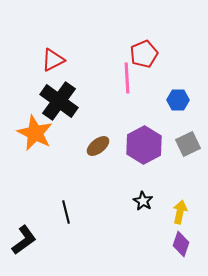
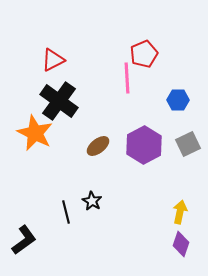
black star: moved 51 px left
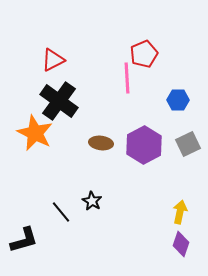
brown ellipse: moved 3 px right, 3 px up; rotated 45 degrees clockwise
black line: moved 5 px left; rotated 25 degrees counterclockwise
black L-shape: rotated 20 degrees clockwise
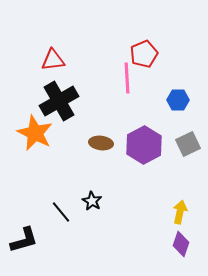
red triangle: rotated 20 degrees clockwise
black cross: rotated 24 degrees clockwise
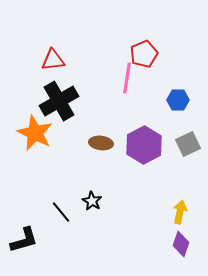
pink line: rotated 12 degrees clockwise
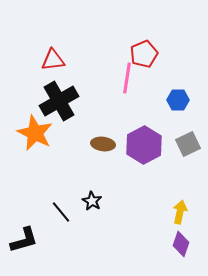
brown ellipse: moved 2 px right, 1 px down
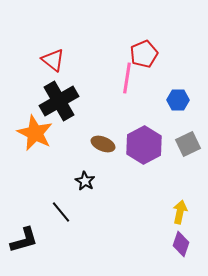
red triangle: rotated 45 degrees clockwise
brown ellipse: rotated 15 degrees clockwise
black star: moved 7 px left, 20 px up
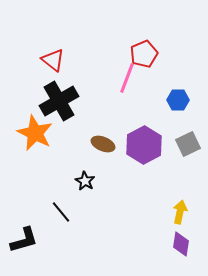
pink line: rotated 12 degrees clockwise
purple diamond: rotated 10 degrees counterclockwise
